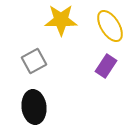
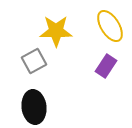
yellow star: moved 5 px left, 11 px down
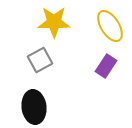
yellow star: moved 2 px left, 9 px up
gray square: moved 6 px right, 1 px up
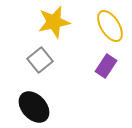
yellow star: rotated 12 degrees counterclockwise
gray square: rotated 10 degrees counterclockwise
black ellipse: rotated 36 degrees counterclockwise
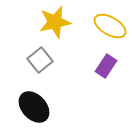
yellow star: moved 1 px right
yellow ellipse: rotated 28 degrees counterclockwise
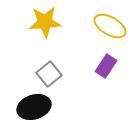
yellow star: moved 10 px left; rotated 8 degrees clockwise
gray square: moved 9 px right, 14 px down
black ellipse: rotated 64 degrees counterclockwise
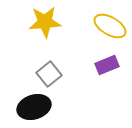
purple rectangle: moved 1 px right, 1 px up; rotated 35 degrees clockwise
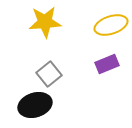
yellow ellipse: moved 1 px right, 1 px up; rotated 48 degrees counterclockwise
purple rectangle: moved 1 px up
black ellipse: moved 1 px right, 2 px up
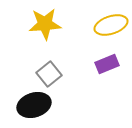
yellow star: moved 2 px down
black ellipse: moved 1 px left
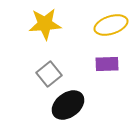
purple rectangle: rotated 20 degrees clockwise
black ellipse: moved 34 px right; rotated 20 degrees counterclockwise
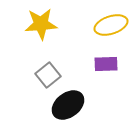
yellow star: moved 4 px left
purple rectangle: moved 1 px left
gray square: moved 1 px left, 1 px down
